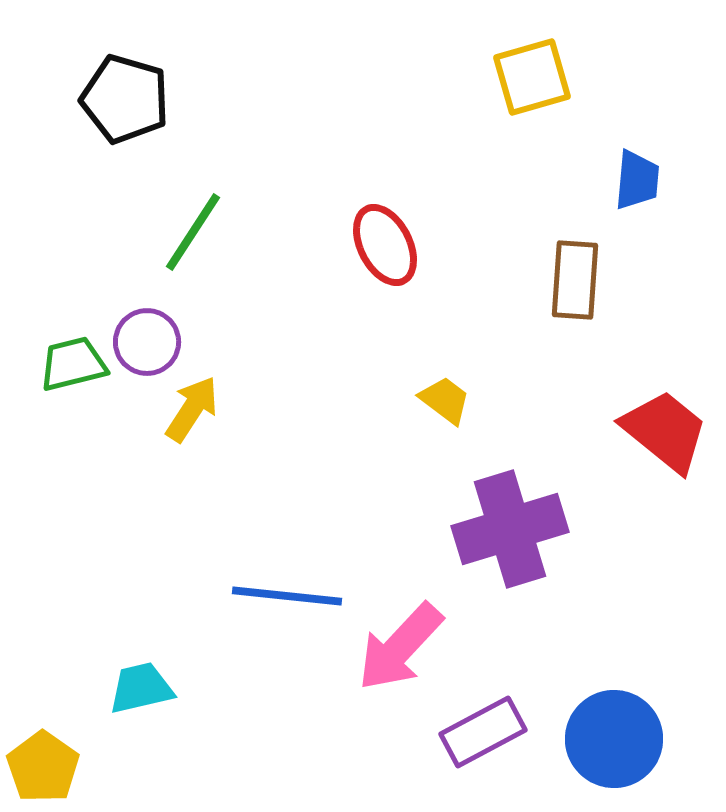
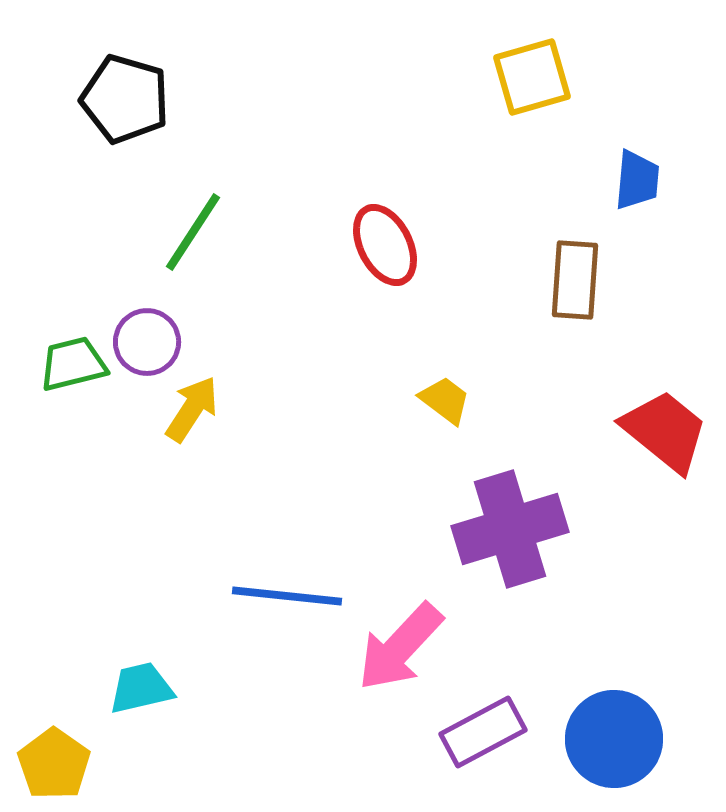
yellow pentagon: moved 11 px right, 3 px up
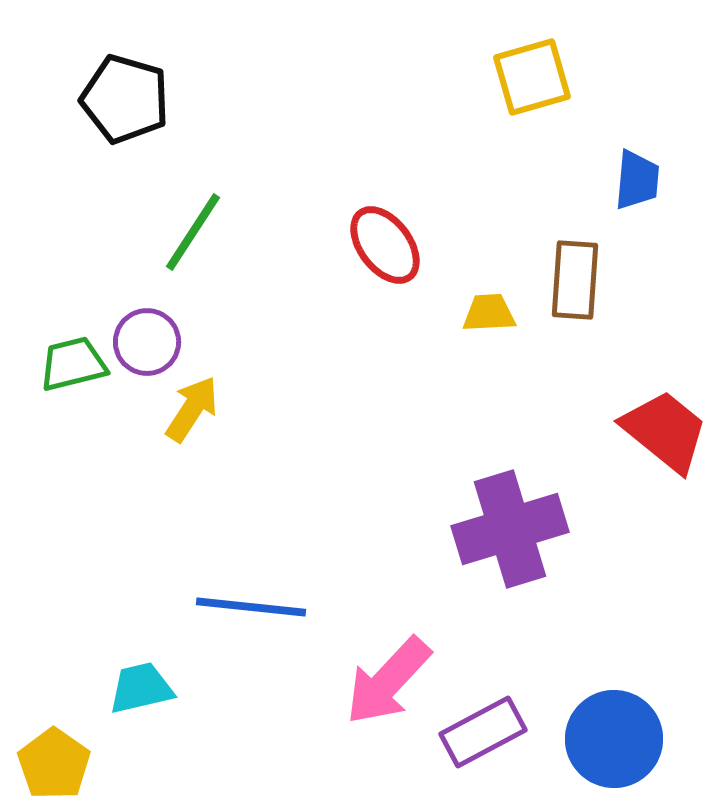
red ellipse: rotated 10 degrees counterclockwise
yellow trapezoid: moved 44 px right, 87 px up; rotated 40 degrees counterclockwise
blue line: moved 36 px left, 11 px down
pink arrow: moved 12 px left, 34 px down
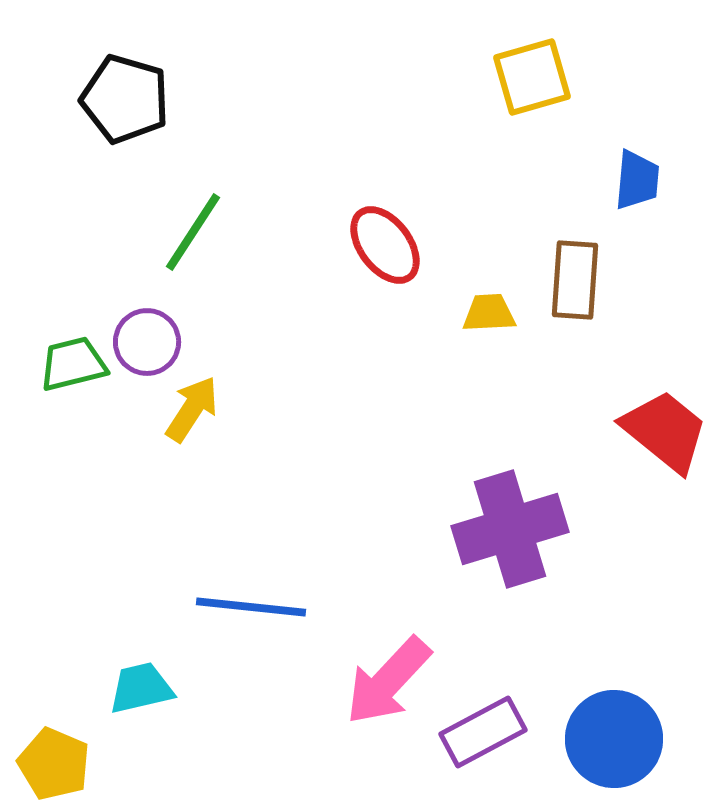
yellow pentagon: rotated 12 degrees counterclockwise
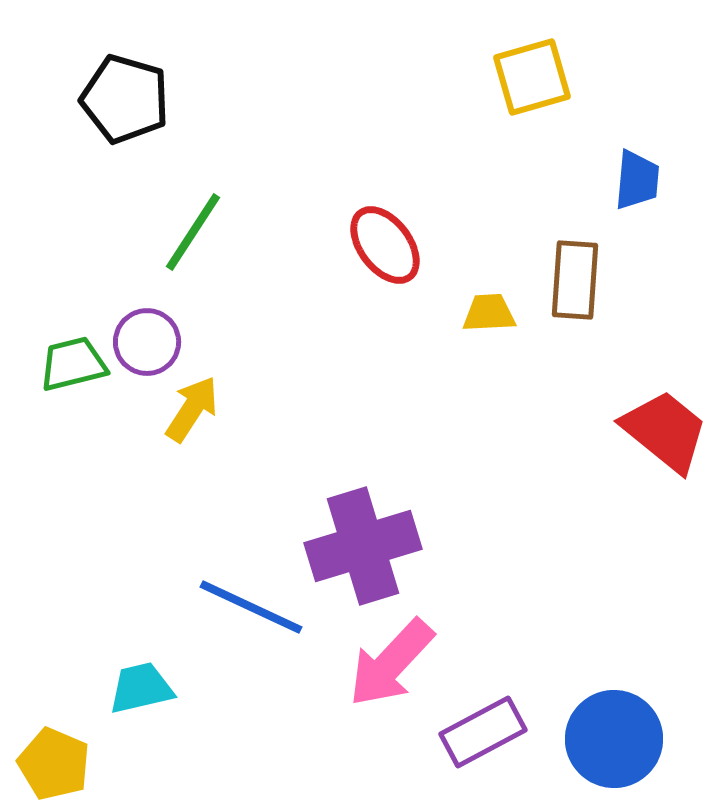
purple cross: moved 147 px left, 17 px down
blue line: rotated 19 degrees clockwise
pink arrow: moved 3 px right, 18 px up
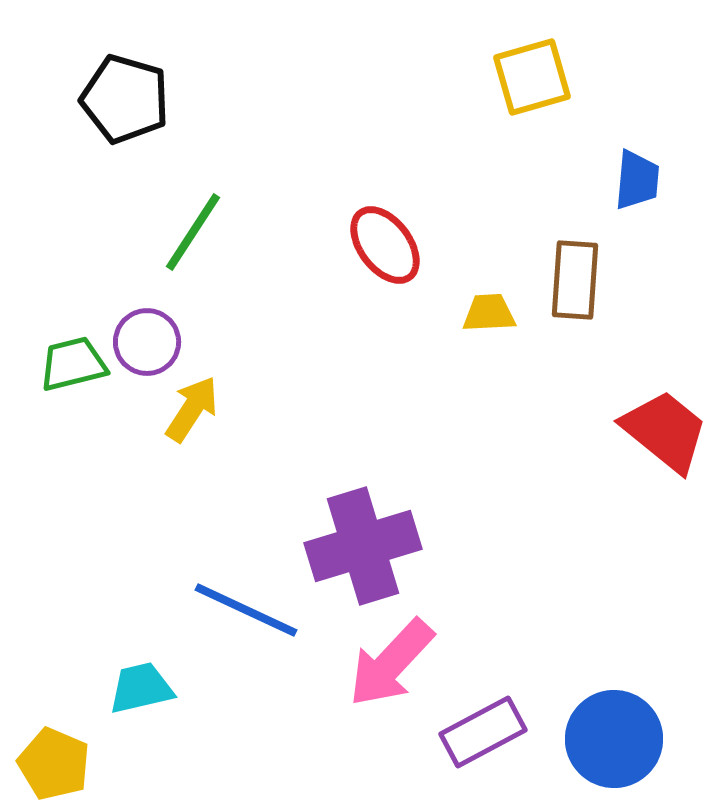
blue line: moved 5 px left, 3 px down
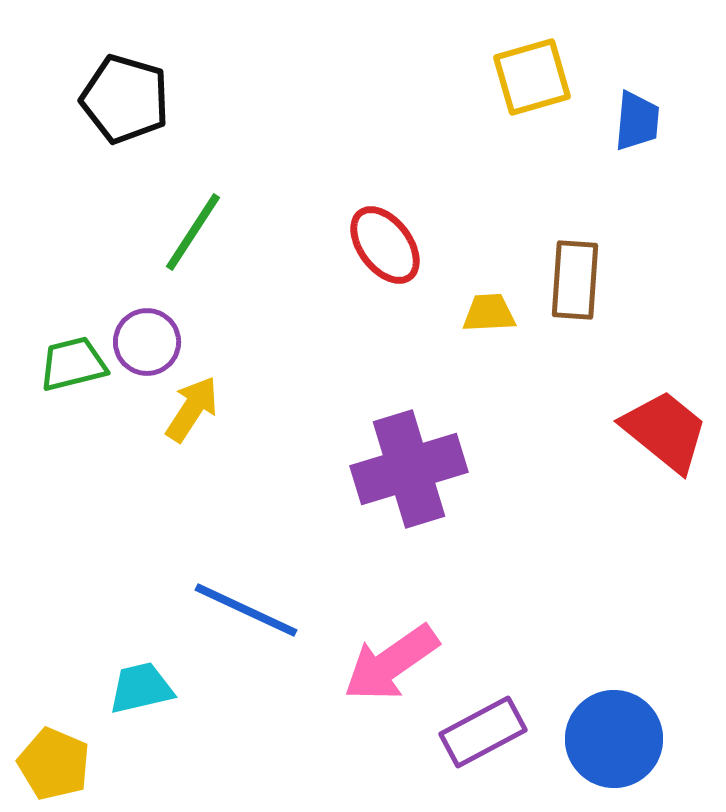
blue trapezoid: moved 59 px up
purple cross: moved 46 px right, 77 px up
pink arrow: rotated 12 degrees clockwise
